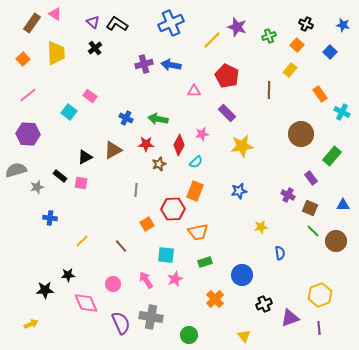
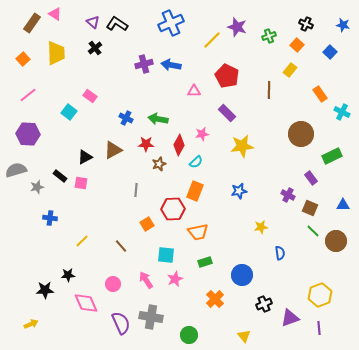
green rectangle at (332, 156): rotated 24 degrees clockwise
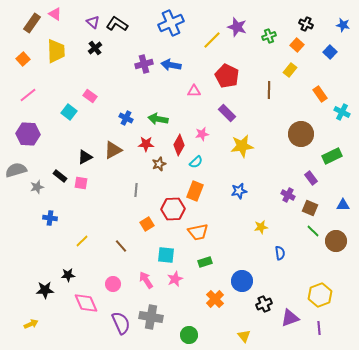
yellow trapezoid at (56, 53): moved 2 px up
blue circle at (242, 275): moved 6 px down
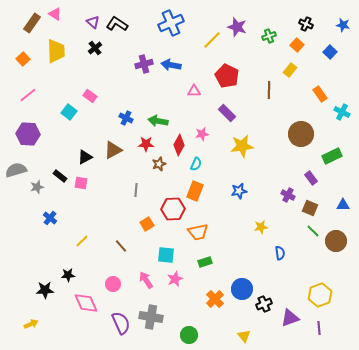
green arrow at (158, 119): moved 2 px down
cyan semicircle at (196, 162): moved 2 px down; rotated 24 degrees counterclockwise
blue cross at (50, 218): rotated 32 degrees clockwise
blue circle at (242, 281): moved 8 px down
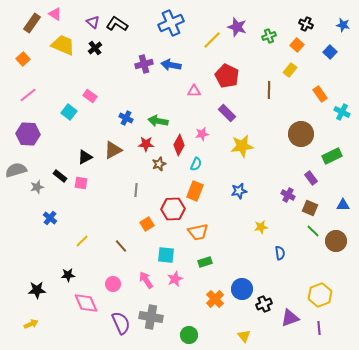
yellow trapezoid at (56, 51): moved 7 px right, 6 px up; rotated 65 degrees counterclockwise
black star at (45, 290): moved 8 px left
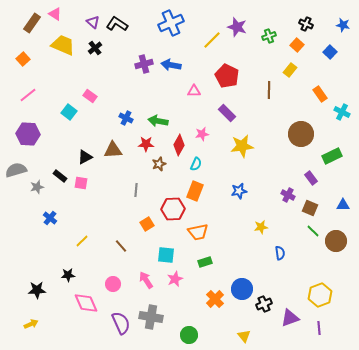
brown triangle at (113, 150): rotated 24 degrees clockwise
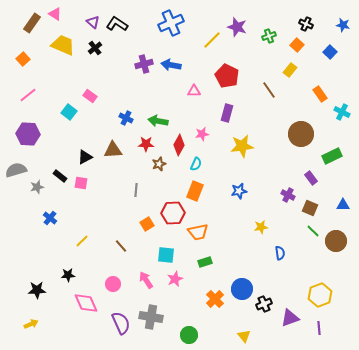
brown line at (269, 90): rotated 36 degrees counterclockwise
purple rectangle at (227, 113): rotated 60 degrees clockwise
red hexagon at (173, 209): moved 4 px down
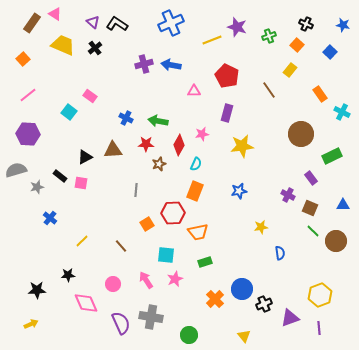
yellow line at (212, 40): rotated 24 degrees clockwise
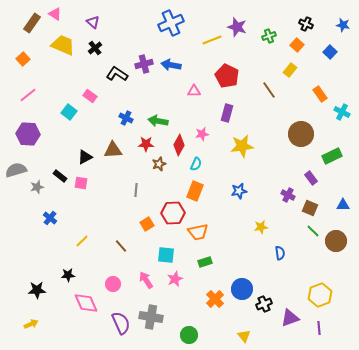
black L-shape at (117, 24): moved 50 px down
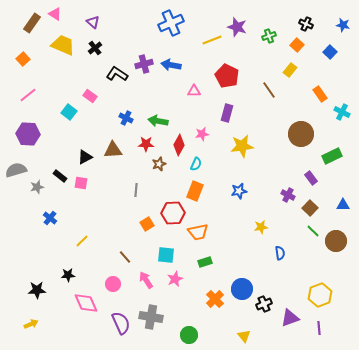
brown square at (310, 208): rotated 21 degrees clockwise
brown line at (121, 246): moved 4 px right, 11 px down
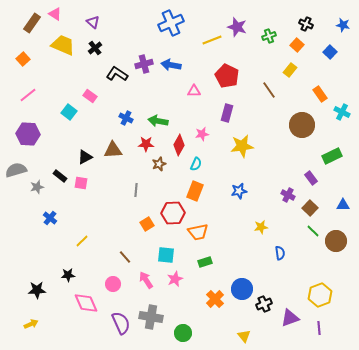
brown circle at (301, 134): moved 1 px right, 9 px up
green circle at (189, 335): moved 6 px left, 2 px up
